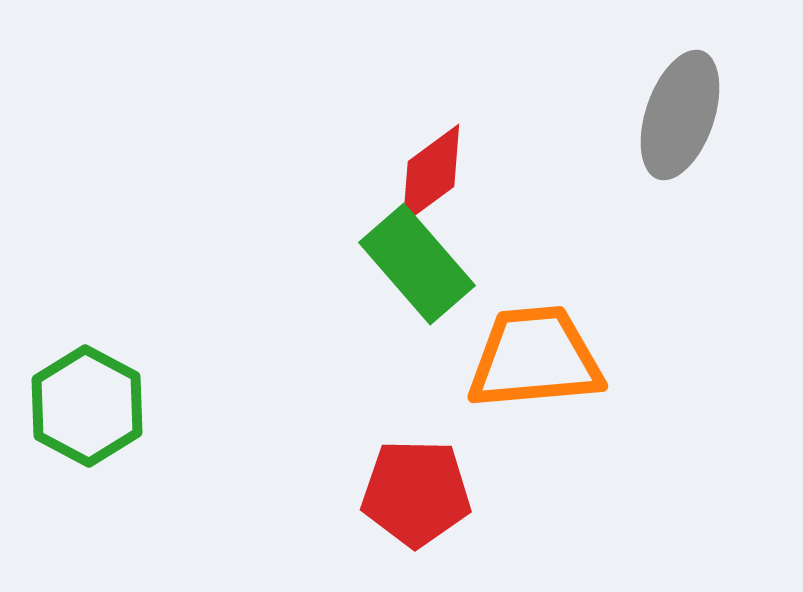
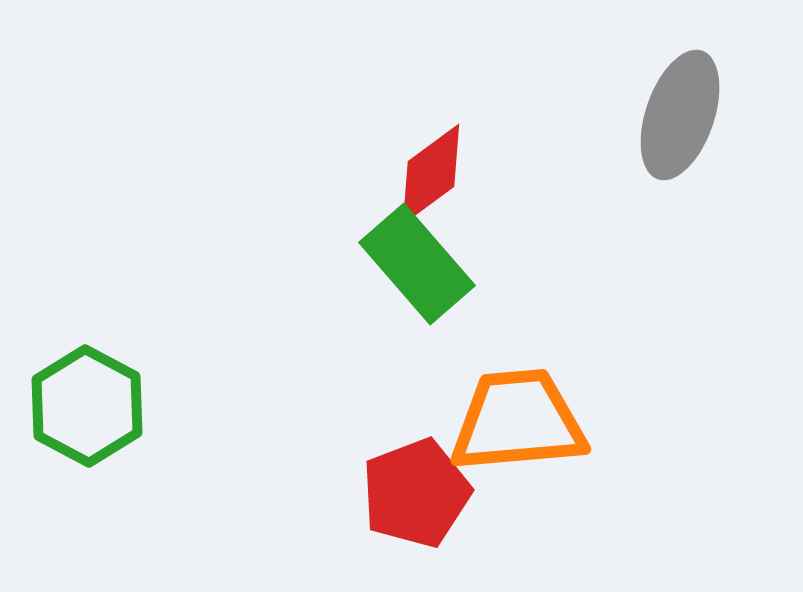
orange trapezoid: moved 17 px left, 63 px down
red pentagon: rotated 22 degrees counterclockwise
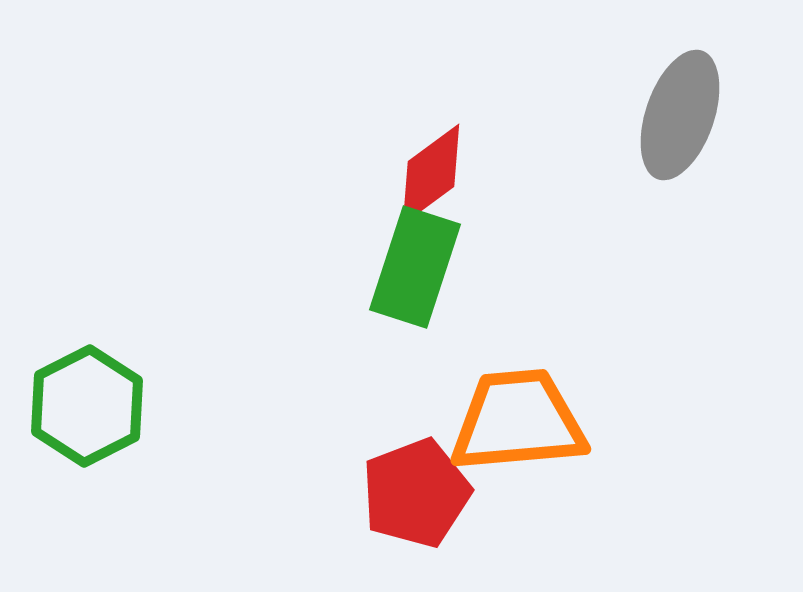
green rectangle: moved 2 px left, 3 px down; rotated 59 degrees clockwise
green hexagon: rotated 5 degrees clockwise
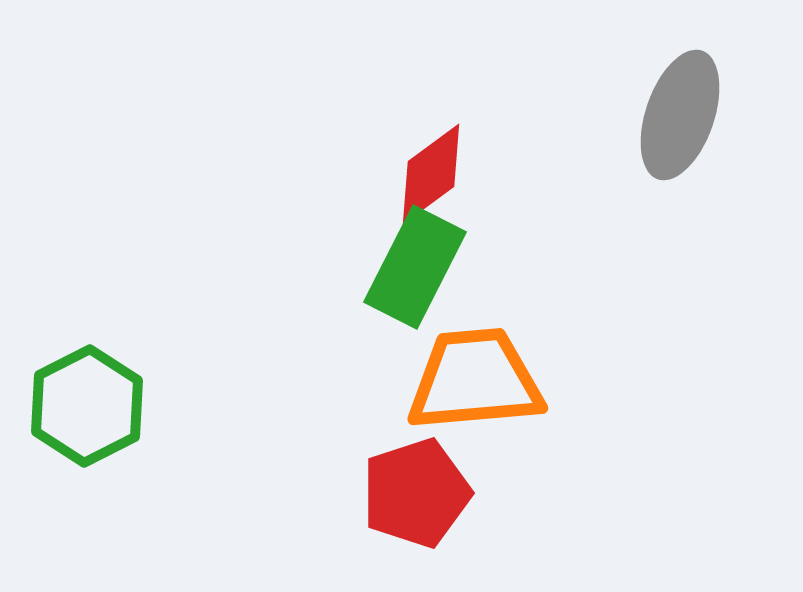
green rectangle: rotated 9 degrees clockwise
orange trapezoid: moved 43 px left, 41 px up
red pentagon: rotated 3 degrees clockwise
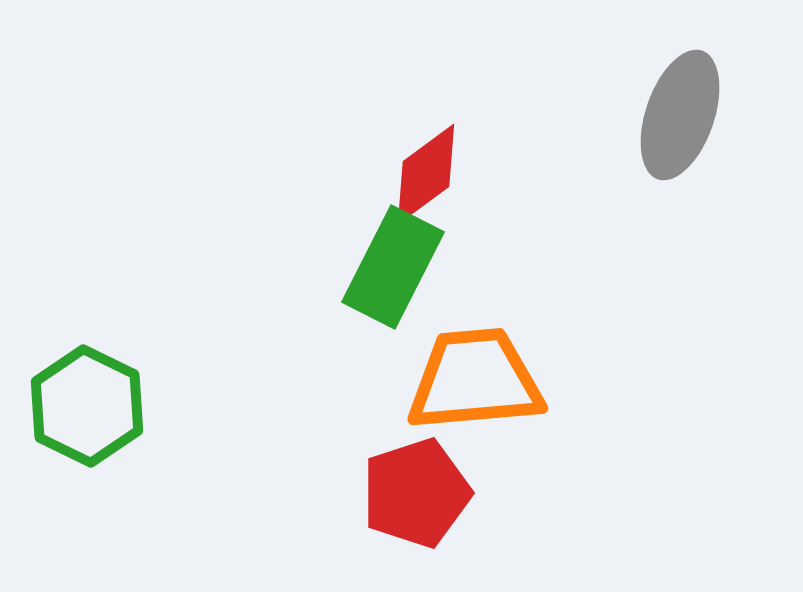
red diamond: moved 5 px left
green rectangle: moved 22 px left
green hexagon: rotated 7 degrees counterclockwise
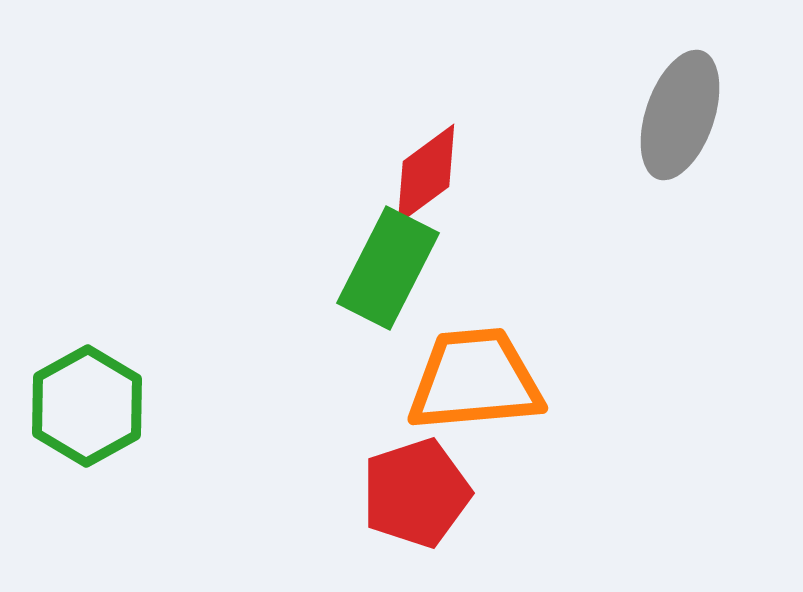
green rectangle: moved 5 px left, 1 px down
green hexagon: rotated 5 degrees clockwise
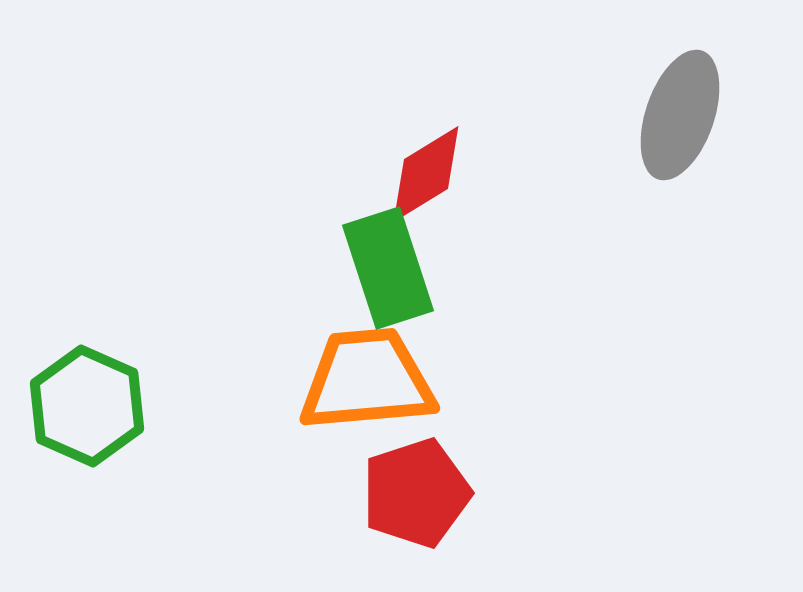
red diamond: rotated 5 degrees clockwise
green rectangle: rotated 45 degrees counterclockwise
orange trapezoid: moved 108 px left
green hexagon: rotated 7 degrees counterclockwise
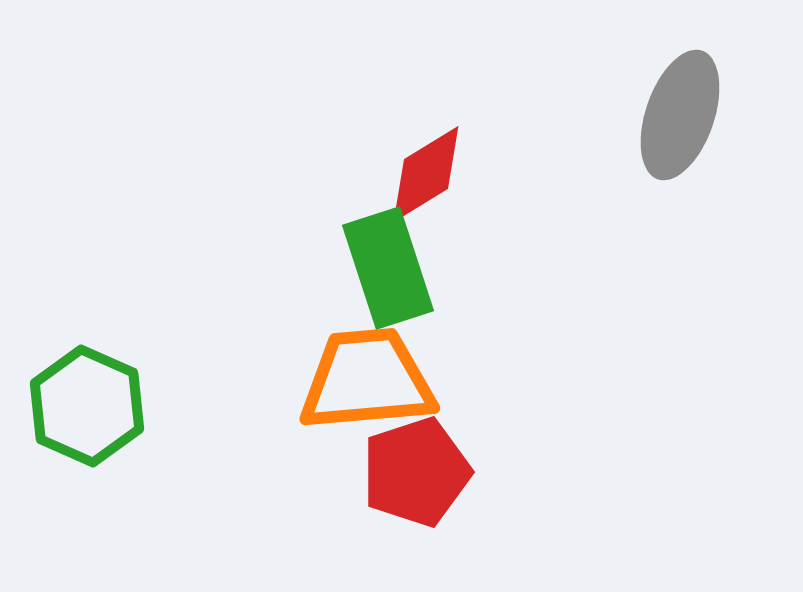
red pentagon: moved 21 px up
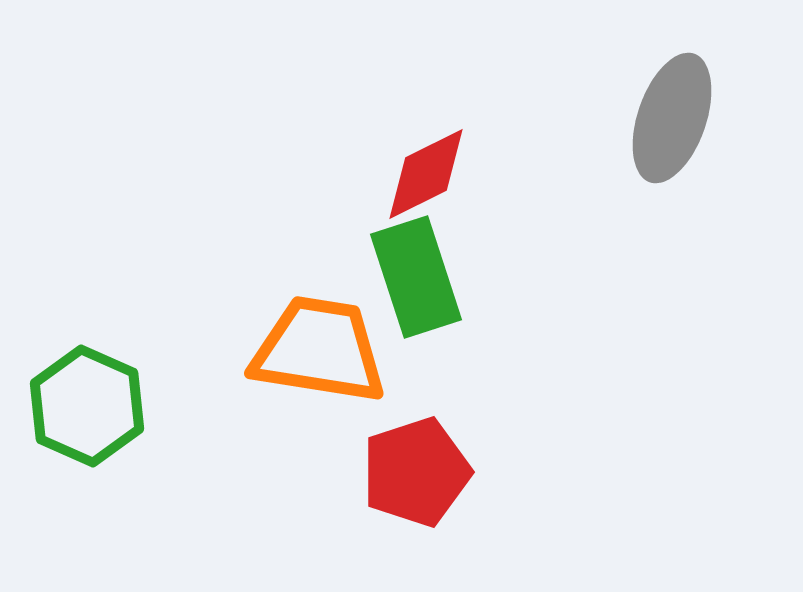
gray ellipse: moved 8 px left, 3 px down
red diamond: rotated 5 degrees clockwise
green rectangle: moved 28 px right, 9 px down
orange trapezoid: moved 48 px left, 30 px up; rotated 14 degrees clockwise
